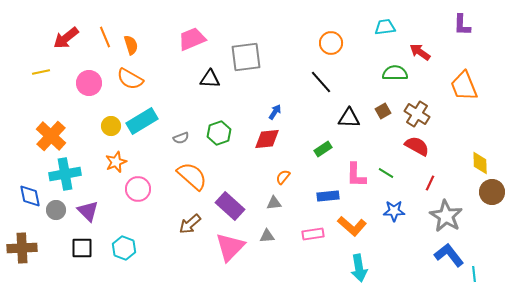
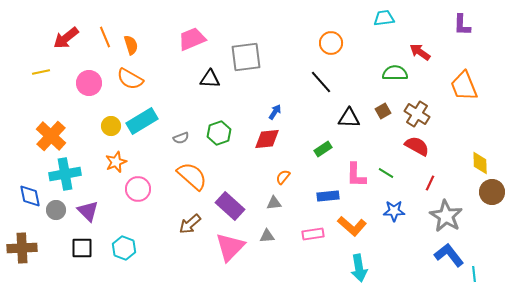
cyan trapezoid at (385, 27): moved 1 px left, 9 px up
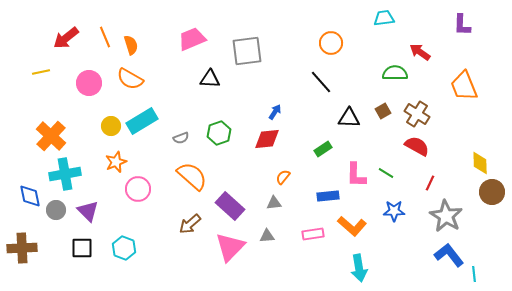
gray square at (246, 57): moved 1 px right, 6 px up
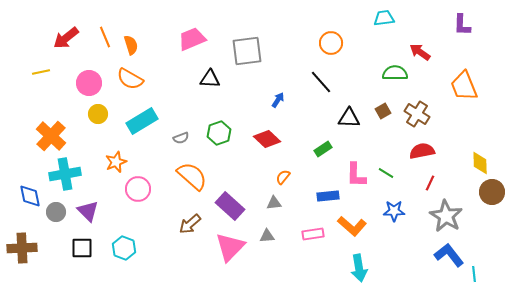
blue arrow at (275, 112): moved 3 px right, 12 px up
yellow circle at (111, 126): moved 13 px left, 12 px up
red diamond at (267, 139): rotated 48 degrees clockwise
red semicircle at (417, 146): moved 5 px right, 5 px down; rotated 40 degrees counterclockwise
gray circle at (56, 210): moved 2 px down
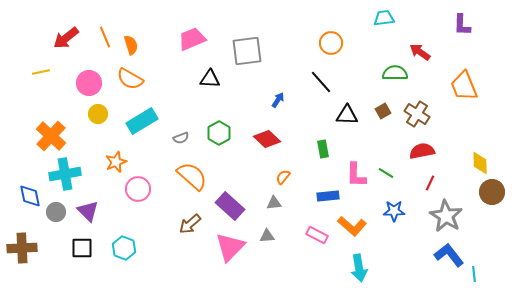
black triangle at (349, 118): moved 2 px left, 3 px up
green hexagon at (219, 133): rotated 10 degrees counterclockwise
green rectangle at (323, 149): rotated 66 degrees counterclockwise
pink rectangle at (313, 234): moved 4 px right, 1 px down; rotated 35 degrees clockwise
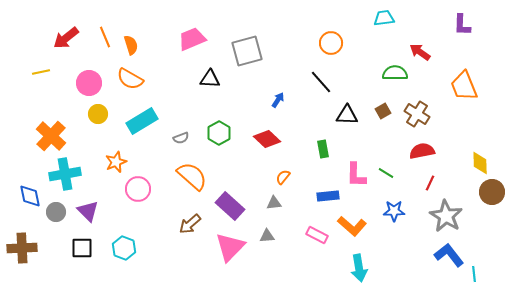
gray square at (247, 51): rotated 8 degrees counterclockwise
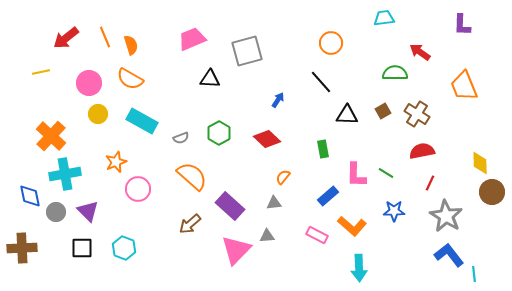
cyan rectangle at (142, 121): rotated 60 degrees clockwise
blue rectangle at (328, 196): rotated 35 degrees counterclockwise
pink triangle at (230, 247): moved 6 px right, 3 px down
cyan arrow at (359, 268): rotated 8 degrees clockwise
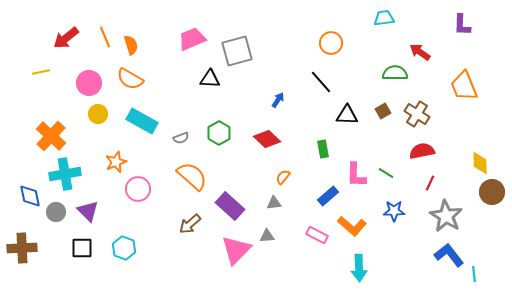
gray square at (247, 51): moved 10 px left
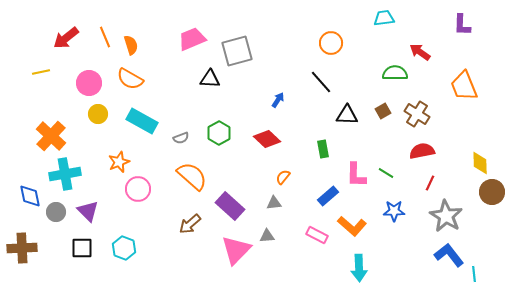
orange star at (116, 162): moved 3 px right
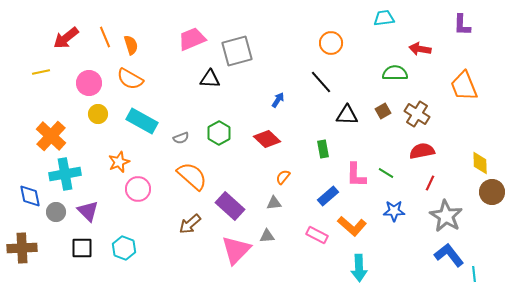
red arrow at (420, 52): moved 3 px up; rotated 25 degrees counterclockwise
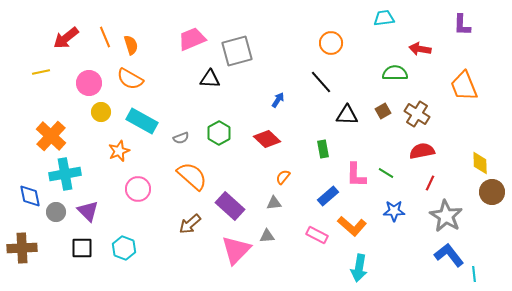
yellow circle at (98, 114): moved 3 px right, 2 px up
orange star at (119, 162): moved 11 px up
cyan arrow at (359, 268): rotated 12 degrees clockwise
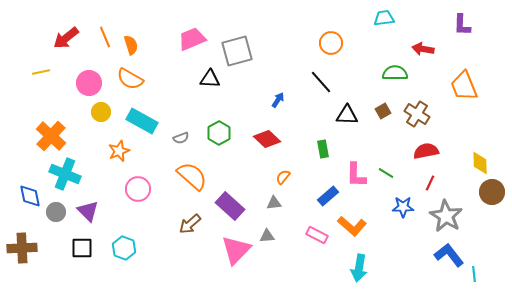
red arrow at (420, 49): moved 3 px right
red semicircle at (422, 151): moved 4 px right
cyan cross at (65, 174): rotated 32 degrees clockwise
blue star at (394, 211): moved 9 px right, 4 px up
